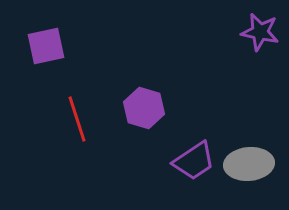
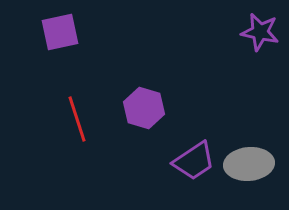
purple square: moved 14 px right, 14 px up
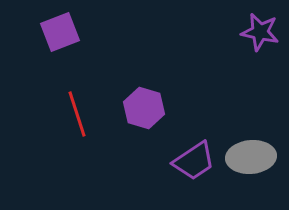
purple square: rotated 9 degrees counterclockwise
red line: moved 5 px up
gray ellipse: moved 2 px right, 7 px up
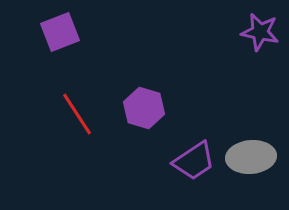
red line: rotated 15 degrees counterclockwise
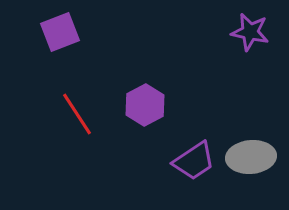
purple star: moved 10 px left
purple hexagon: moved 1 px right, 3 px up; rotated 15 degrees clockwise
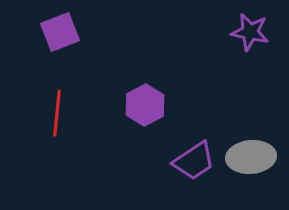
red line: moved 20 px left, 1 px up; rotated 39 degrees clockwise
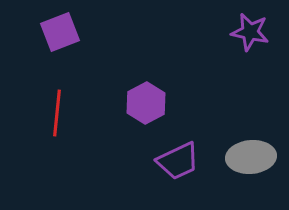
purple hexagon: moved 1 px right, 2 px up
purple trapezoid: moved 16 px left; rotated 9 degrees clockwise
